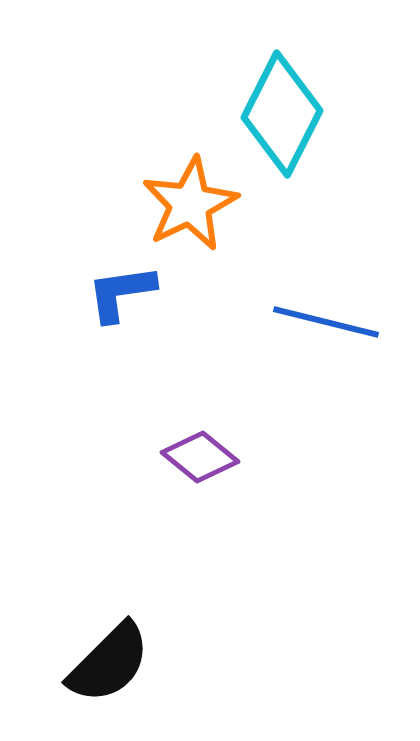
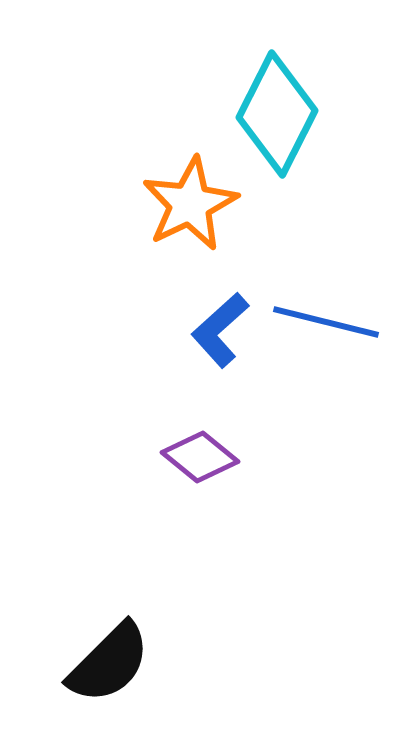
cyan diamond: moved 5 px left
blue L-shape: moved 99 px right, 37 px down; rotated 34 degrees counterclockwise
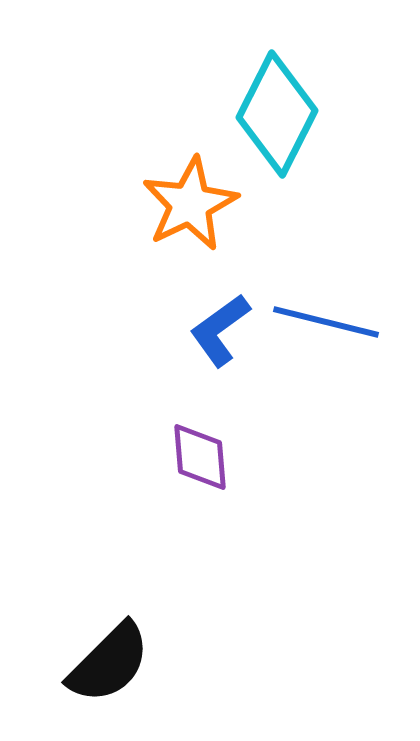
blue L-shape: rotated 6 degrees clockwise
purple diamond: rotated 46 degrees clockwise
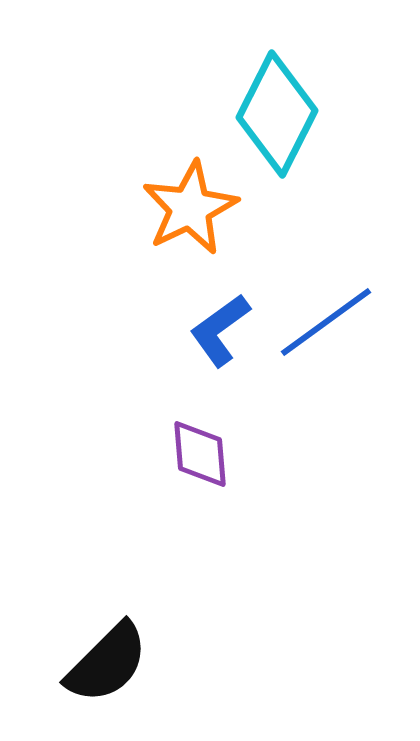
orange star: moved 4 px down
blue line: rotated 50 degrees counterclockwise
purple diamond: moved 3 px up
black semicircle: moved 2 px left
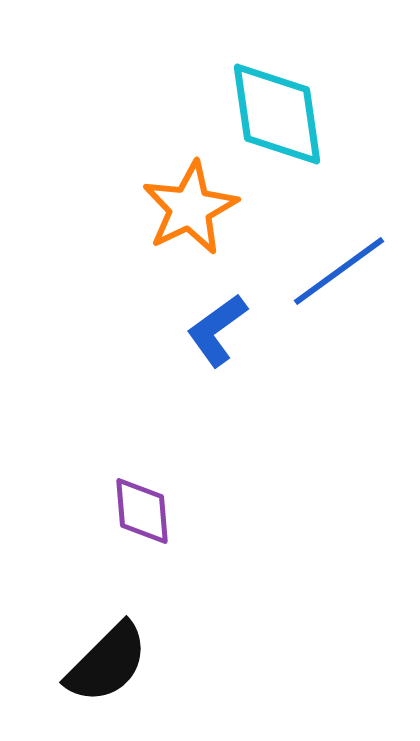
cyan diamond: rotated 35 degrees counterclockwise
blue line: moved 13 px right, 51 px up
blue L-shape: moved 3 px left
purple diamond: moved 58 px left, 57 px down
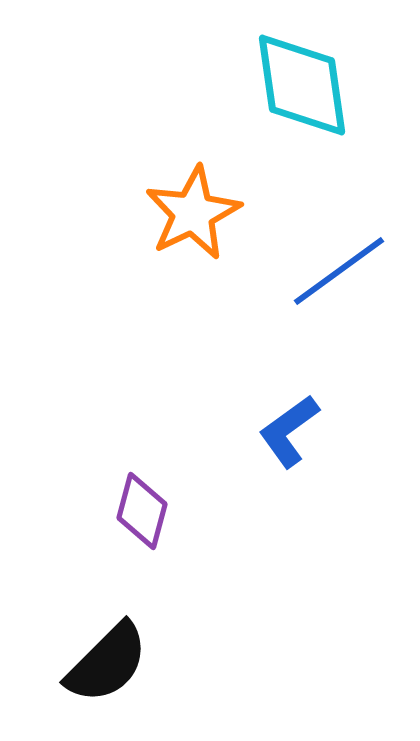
cyan diamond: moved 25 px right, 29 px up
orange star: moved 3 px right, 5 px down
blue L-shape: moved 72 px right, 101 px down
purple diamond: rotated 20 degrees clockwise
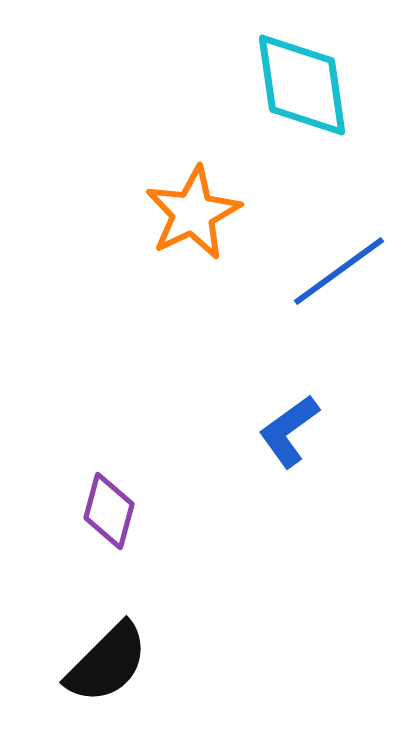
purple diamond: moved 33 px left
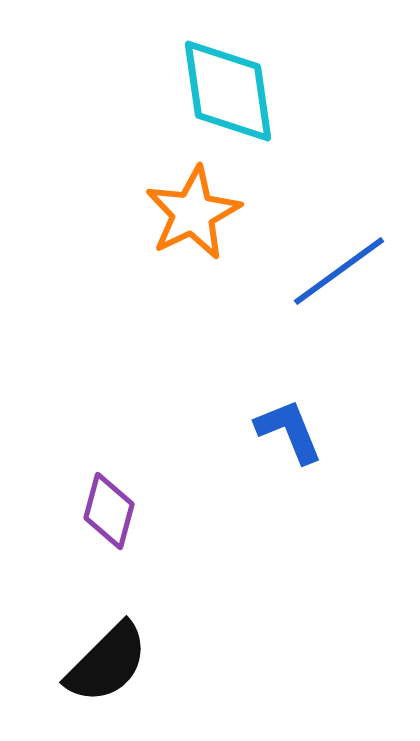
cyan diamond: moved 74 px left, 6 px down
blue L-shape: rotated 104 degrees clockwise
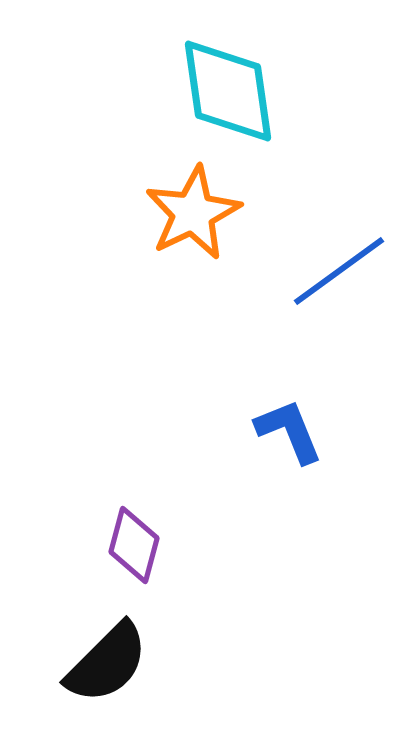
purple diamond: moved 25 px right, 34 px down
